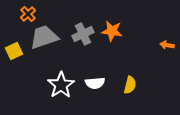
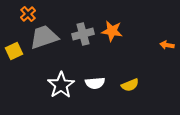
gray cross: rotated 10 degrees clockwise
yellow semicircle: rotated 54 degrees clockwise
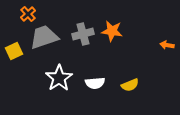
white star: moved 2 px left, 7 px up
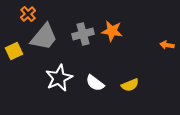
gray trapezoid: rotated 148 degrees clockwise
white star: rotated 8 degrees clockwise
white semicircle: rotated 42 degrees clockwise
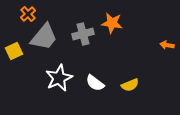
orange star: moved 8 px up
